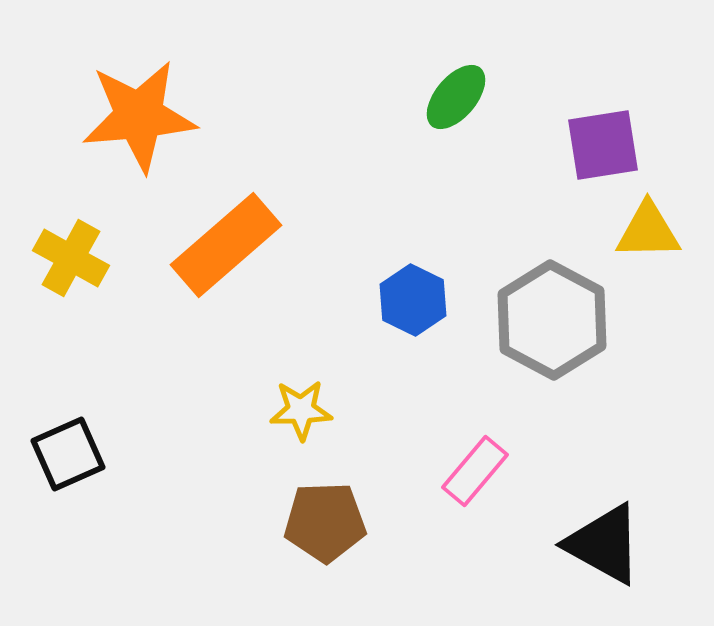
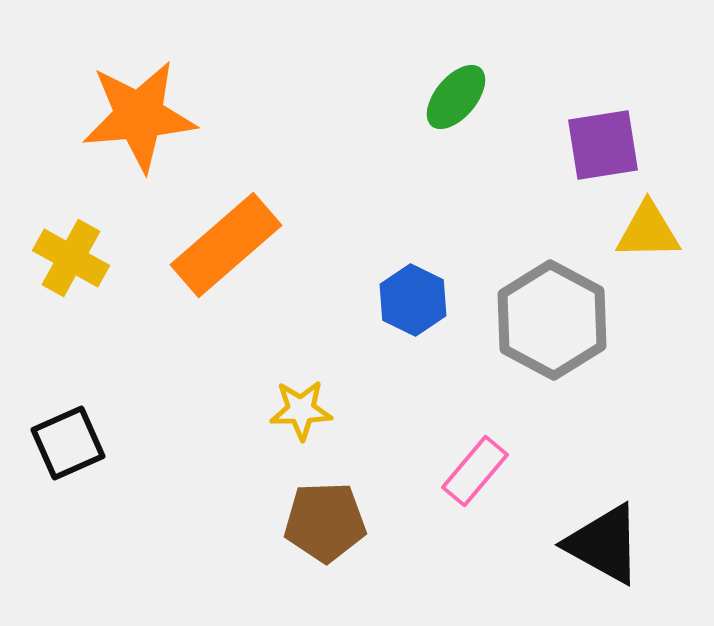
black square: moved 11 px up
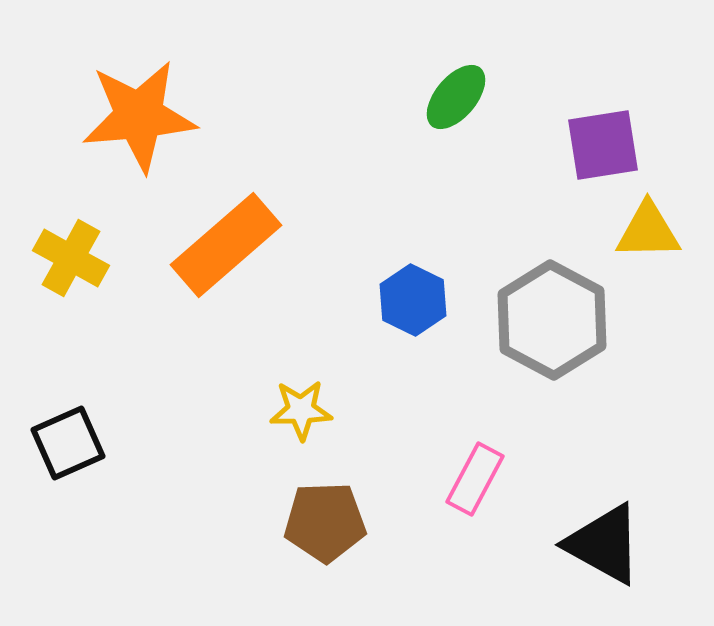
pink rectangle: moved 8 px down; rotated 12 degrees counterclockwise
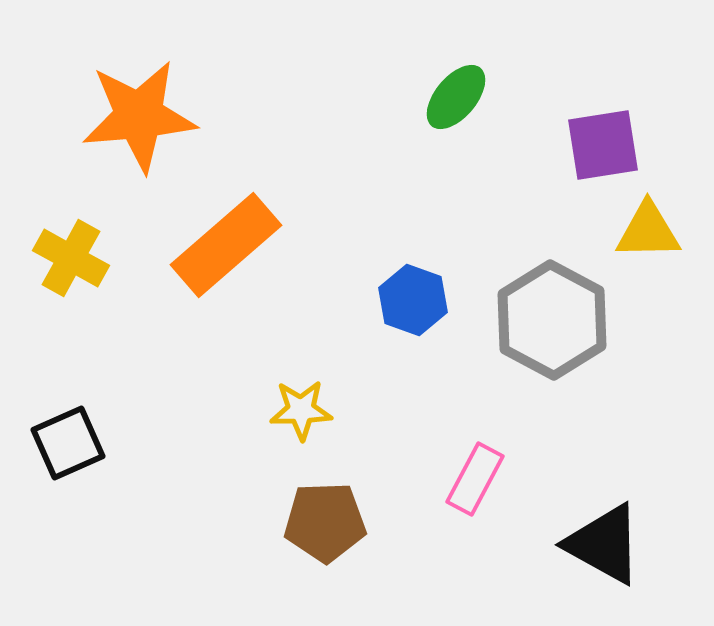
blue hexagon: rotated 6 degrees counterclockwise
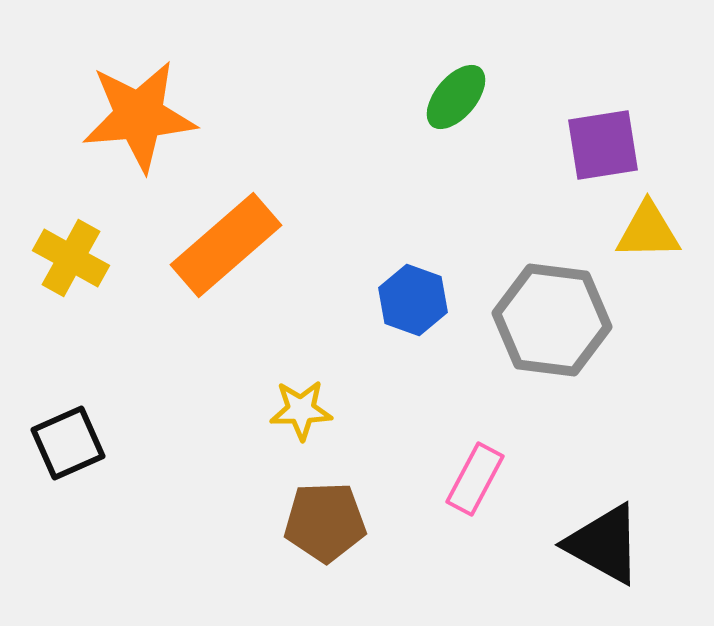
gray hexagon: rotated 21 degrees counterclockwise
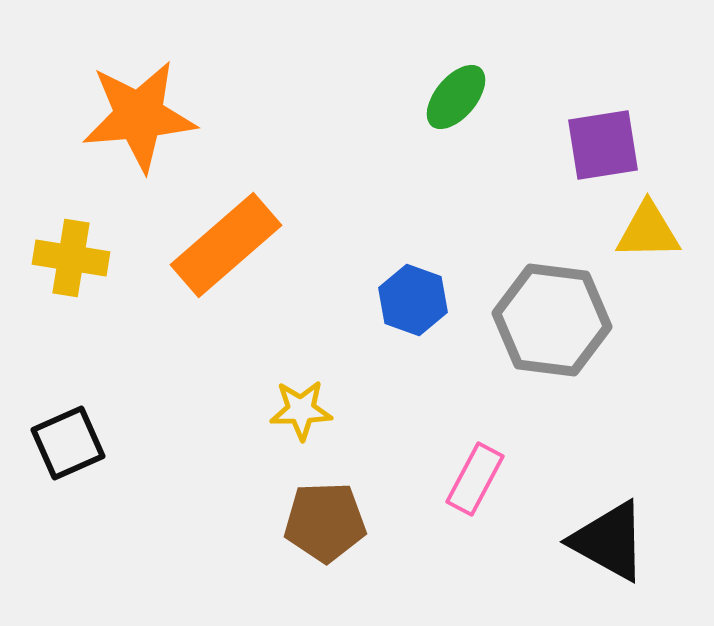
yellow cross: rotated 20 degrees counterclockwise
black triangle: moved 5 px right, 3 px up
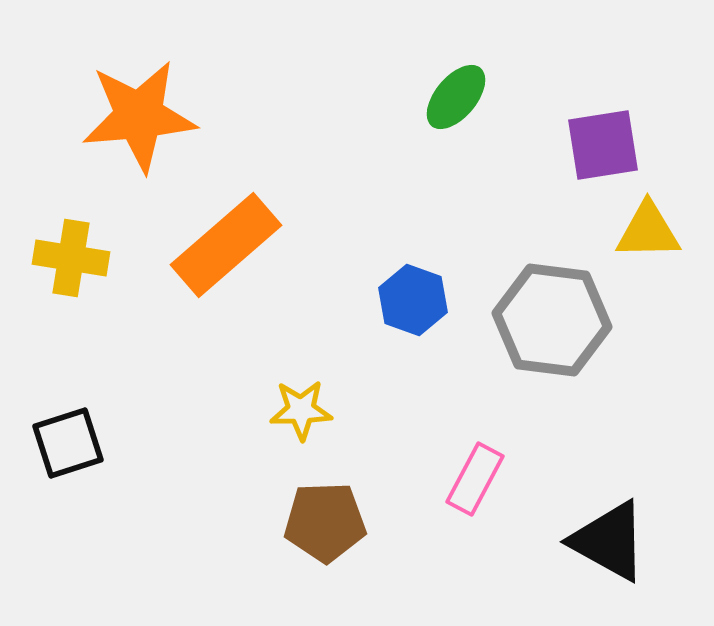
black square: rotated 6 degrees clockwise
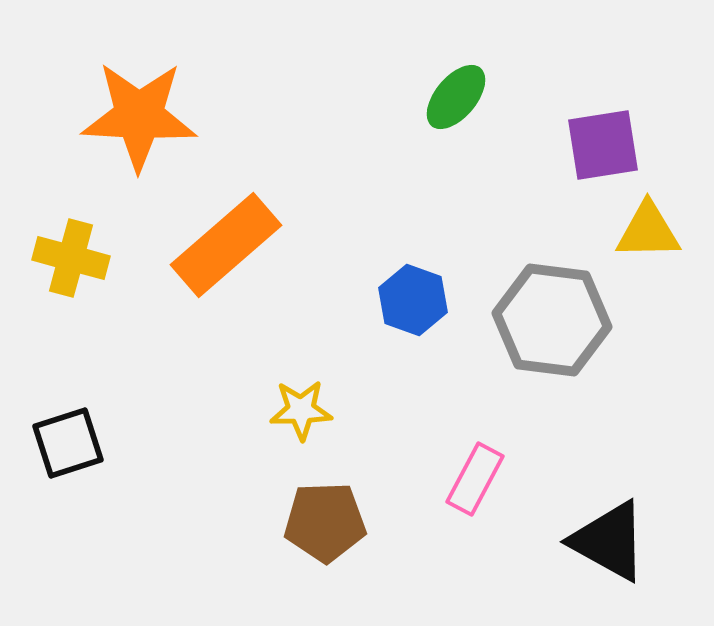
orange star: rotated 8 degrees clockwise
yellow cross: rotated 6 degrees clockwise
